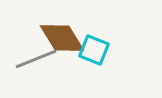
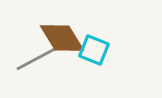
gray line: rotated 6 degrees counterclockwise
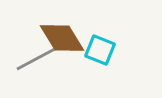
cyan square: moved 6 px right
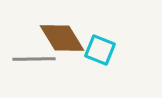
gray line: moved 2 px left; rotated 27 degrees clockwise
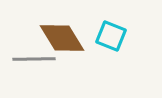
cyan square: moved 11 px right, 14 px up
